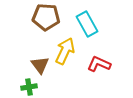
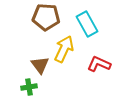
yellow arrow: moved 1 px left, 2 px up
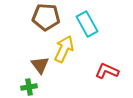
red L-shape: moved 8 px right, 7 px down
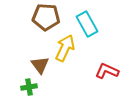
yellow arrow: moved 1 px right, 1 px up
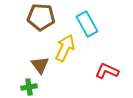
brown pentagon: moved 5 px left
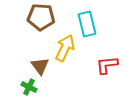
cyan rectangle: rotated 15 degrees clockwise
brown triangle: moved 1 px down
red L-shape: moved 6 px up; rotated 30 degrees counterclockwise
green cross: rotated 35 degrees clockwise
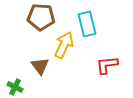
yellow arrow: moved 1 px left, 3 px up
green cross: moved 14 px left
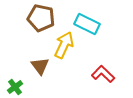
brown pentagon: moved 1 px down; rotated 8 degrees clockwise
cyan rectangle: rotated 50 degrees counterclockwise
red L-shape: moved 4 px left, 9 px down; rotated 50 degrees clockwise
green cross: rotated 28 degrees clockwise
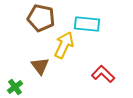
cyan rectangle: rotated 20 degrees counterclockwise
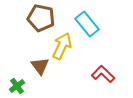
cyan rectangle: rotated 45 degrees clockwise
yellow arrow: moved 2 px left, 1 px down
green cross: moved 2 px right, 1 px up
